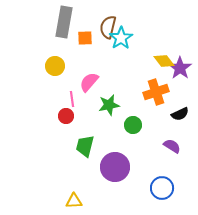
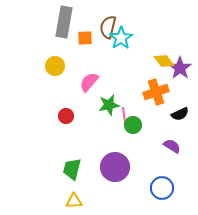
pink line: moved 52 px right, 16 px down
green trapezoid: moved 13 px left, 23 px down
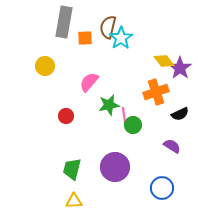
yellow circle: moved 10 px left
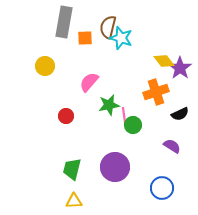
cyan star: rotated 20 degrees counterclockwise
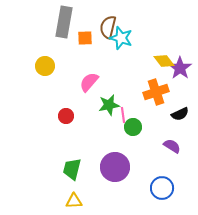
pink line: moved 1 px left
green circle: moved 2 px down
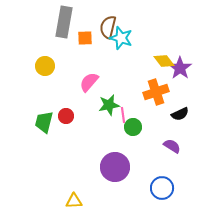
green trapezoid: moved 28 px left, 47 px up
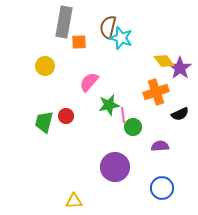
orange square: moved 6 px left, 4 px down
purple semicircle: moved 12 px left; rotated 36 degrees counterclockwise
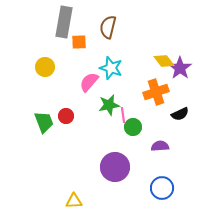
cyan star: moved 10 px left, 30 px down
yellow circle: moved 1 px down
green trapezoid: rotated 145 degrees clockwise
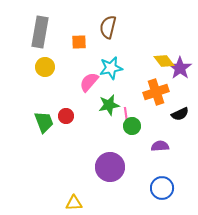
gray rectangle: moved 24 px left, 10 px down
cyan star: rotated 30 degrees counterclockwise
pink line: moved 3 px right
green circle: moved 1 px left, 1 px up
purple circle: moved 5 px left
yellow triangle: moved 2 px down
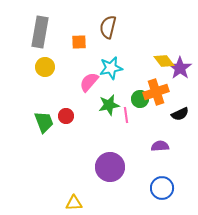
green circle: moved 8 px right, 27 px up
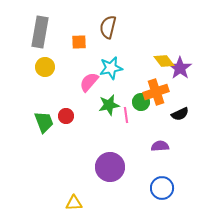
green circle: moved 1 px right, 3 px down
